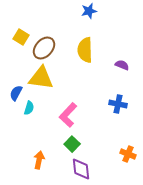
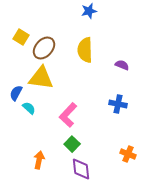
cyan semicircle: rotated 64 degrees counterclockwise
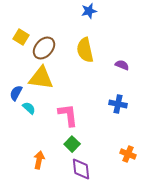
yellow semicircle: rotated 10 degrees counterclockwise
pink L-shape: rotated 130 degrees clockwise
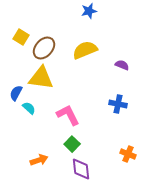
yellow semicircle: rotated 80 degrees clockwise
pink L-shape: rotated 20 degrees counterclockwise
orange arrow: rotated 60 degrees clockwise
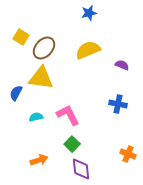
blue star: moved 2 px down
yellow semicircle: moved 3 px right
cyan semicircle: moved 7 px right, 9 px down; rotated 56 degrees counterclockwise
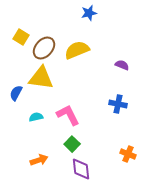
yellow semicircle: moved 11 px left
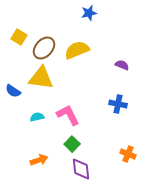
yellow square: moved 2 px left
blue semicircle: moved 3 px left, 2 px up; rotated 84 degrees counterclockwise
cyan semicircle: moved 1 px right
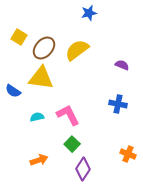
yellow semicircle: rotated 15 degrees counterclockwise
purple diamond: moved 2 px right; rotated 40 degrees clockwise
